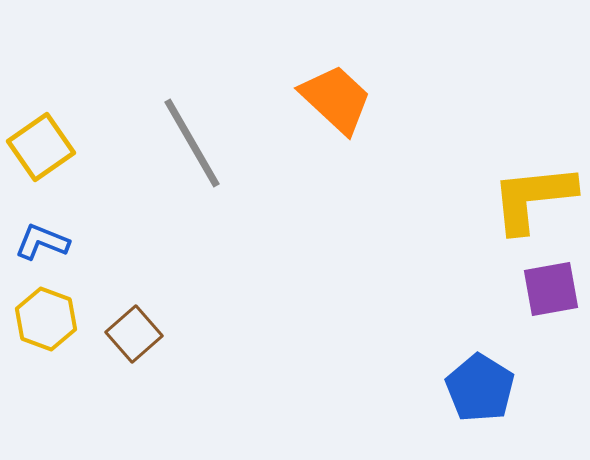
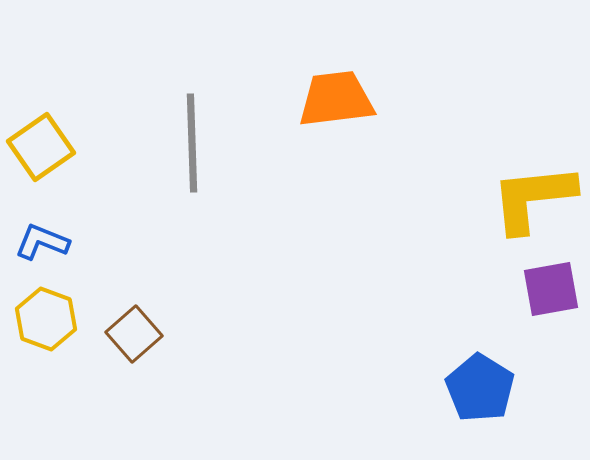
orange trapezoid: rotated 50 degrees counterclockwise
gray line: rotated 28 degrees clockwise
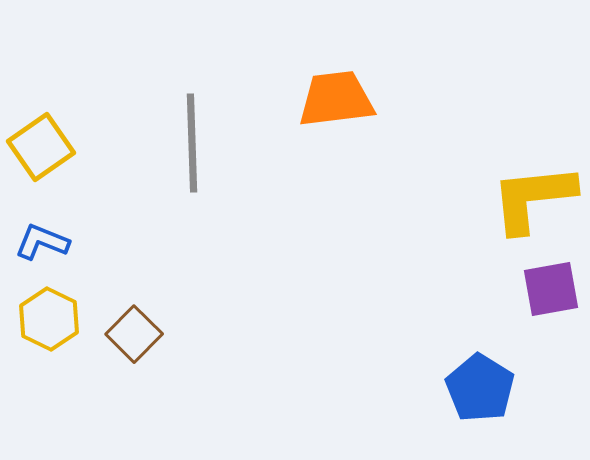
yellow hexagon: moved 3 px right; rotated 6 degrees clockwise
brown square: rotated 4 degrees counterclockwise
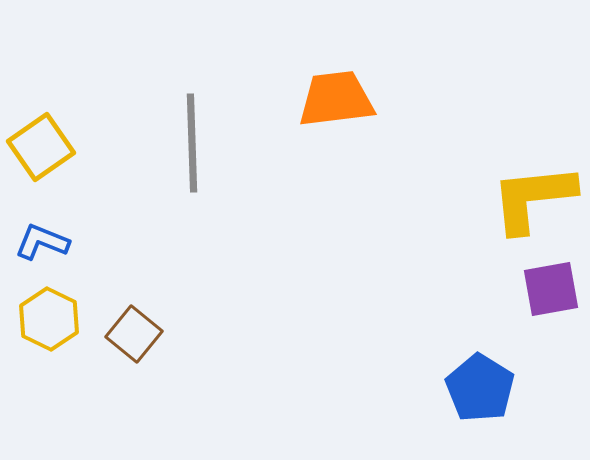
brown square: rotated 6 degrees counterclockwise
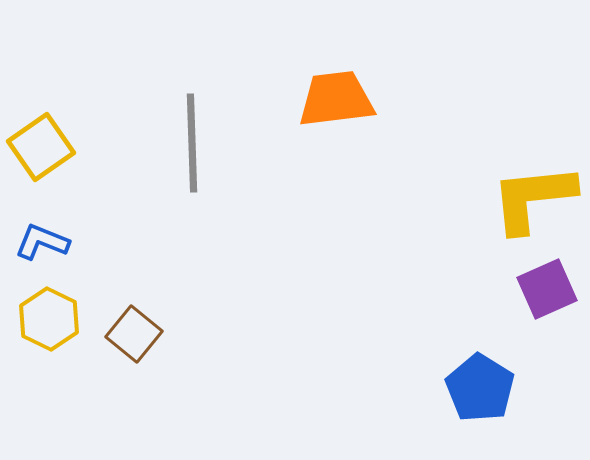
purple square: moved 4 px left; rotated 14 degrees counterclockwise
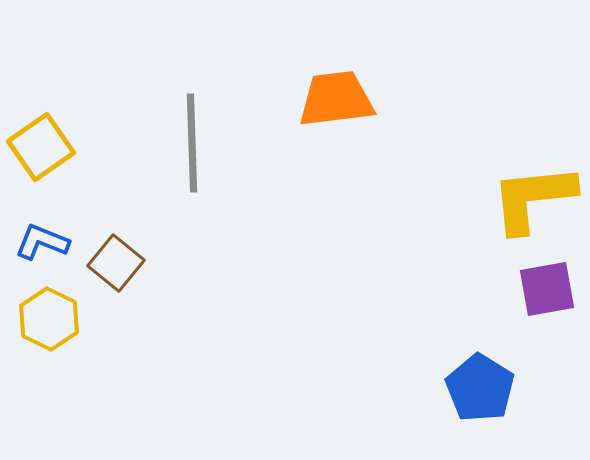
purple square: rotated 14 degrees clockwise
brown square: moved 18 px left, 71 px up
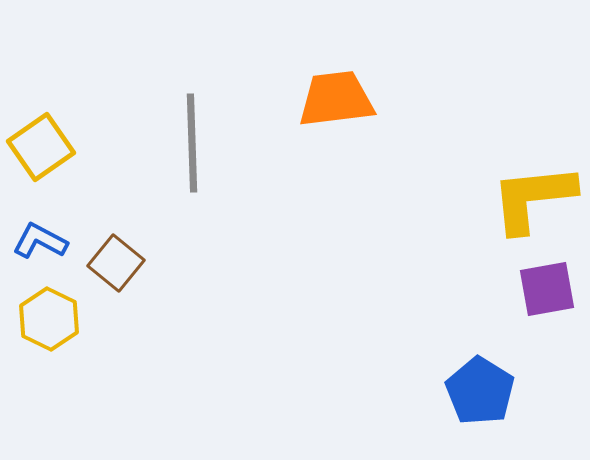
blue L-shape: moved 2 px left, 1 px up; rotated 6 degrees clockwise
blue pentagon: moved 3 px down
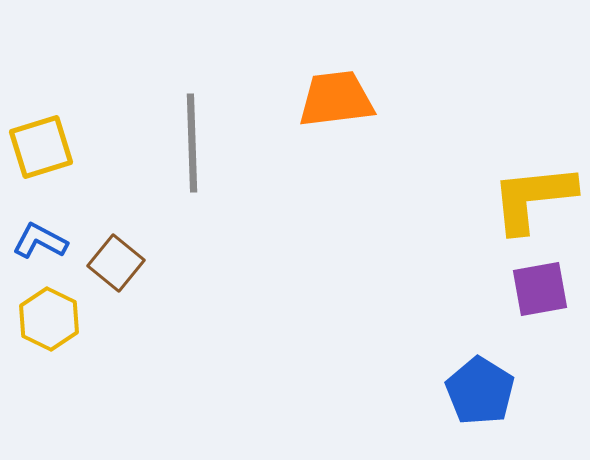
yellow square: rotated 18 degrees clockwise
purple square: moved 7 px left
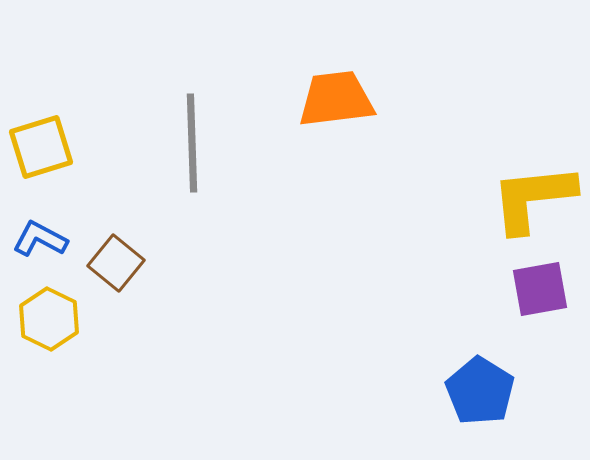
blue L-shape: moved 2 px up
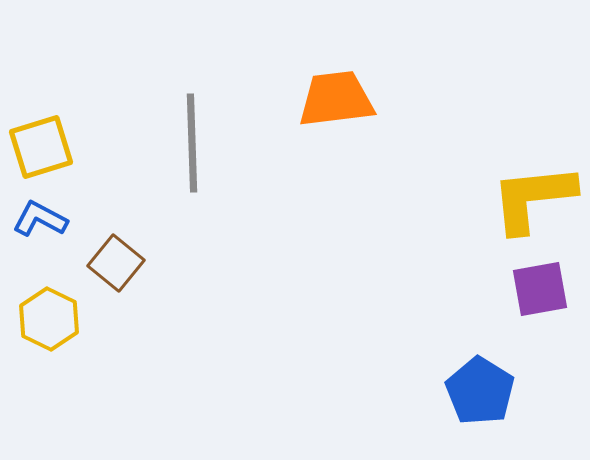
blue L-shape: moved 20 px up
